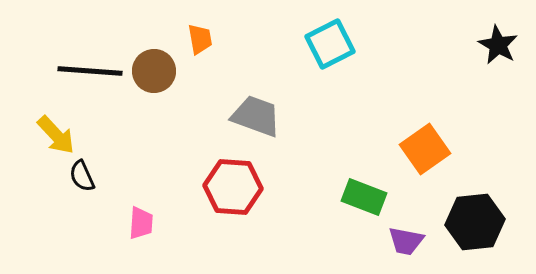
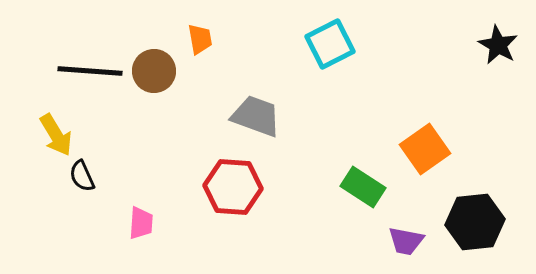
yellow arrow: rotated 12 degrees clockwise
green rectangle: moved 1 px left, 10 px up; rotated 12 degrees clockwise
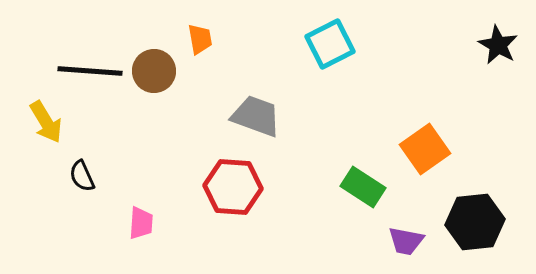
yellow arrow: moved 10 px left, 13 px up
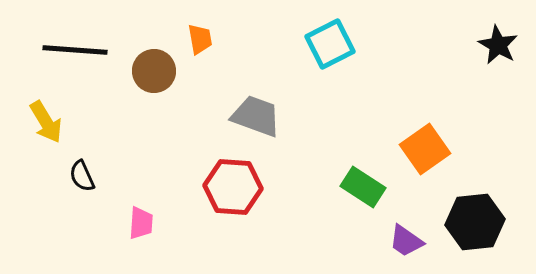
black line: moved 15 px left, 21 px up
purple trapezoid: rotated 24 degrees clockwise
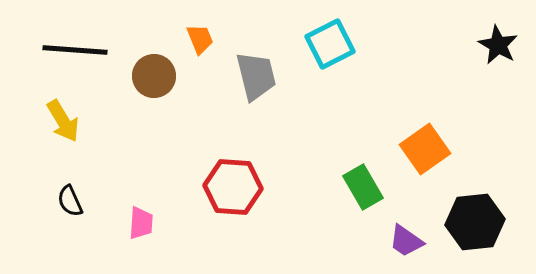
orange trapezoid: rotated 12 degrees counterclockwise
brown circle: moved 5 px down
gray trapezoid: moved 40 px up; rotated 56 degrees clockwise
yellow arrow: moved 17 px right, 1 px up
black semicircle: moved 12 px left, 25 px down
green rectangle: rotated 27 degrees clockwise
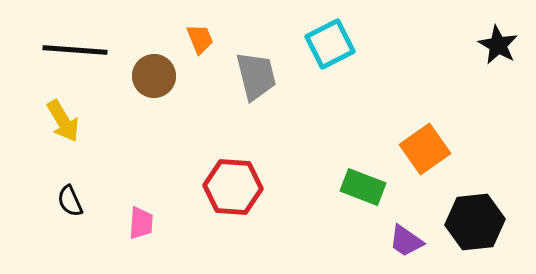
green rectangle: rotated 39 degrees counterclockwise
